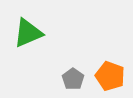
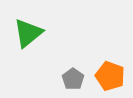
green triangle: rotated 16 degrees counterclockwise
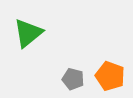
gray pentagon: rotated 20 degrees counterclockwise
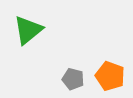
green triangle: moved 3 px up
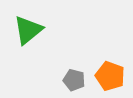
gray pentagon: moved 1 px right, 1 px down
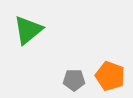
gray pentagon: rotated 15 degrees counterclockwise
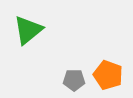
orange pentagon: moved 2 px left, 1 px up
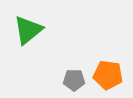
orange pentagon: rotated 12 degrees counterclockwise
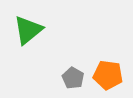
gray pentagon: moved 1 px left, 2 px up; rotated 30 degrees clockwise
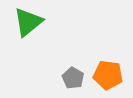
green triangle: moved 8 px up
